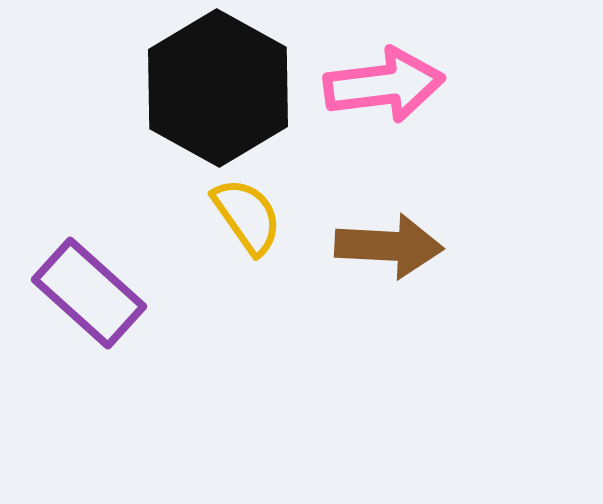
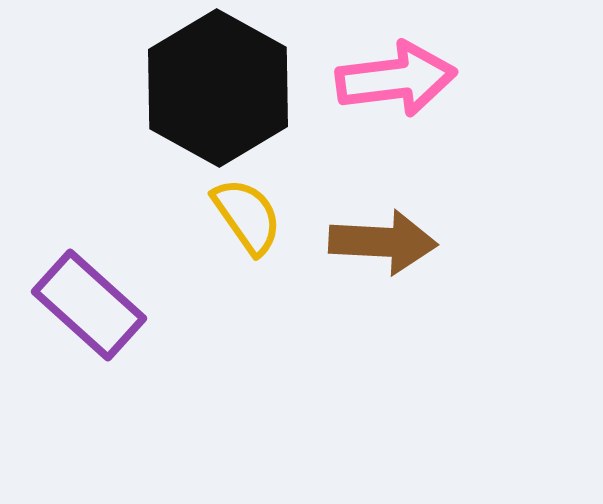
pink arrow: moved 12 px right, 6 px up
brown arrow: moved 6 px left, 4 px up
purple rectangle: moved 12 px down
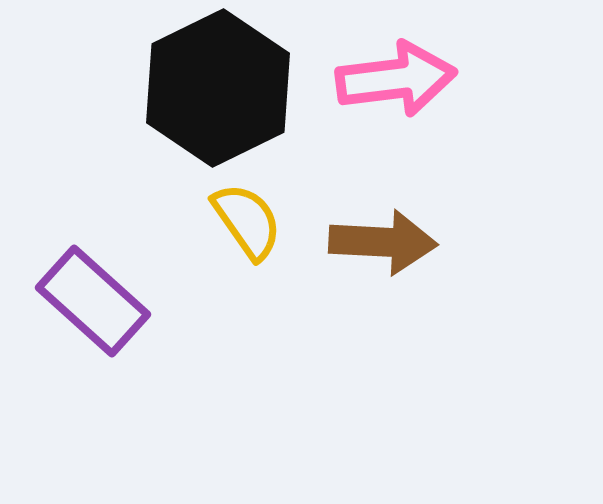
black hexagon: rotated 5 degrees clockwise
yellow semicircle: moved 5 px down
purple rectangle: moved 4 px right, 4 px up
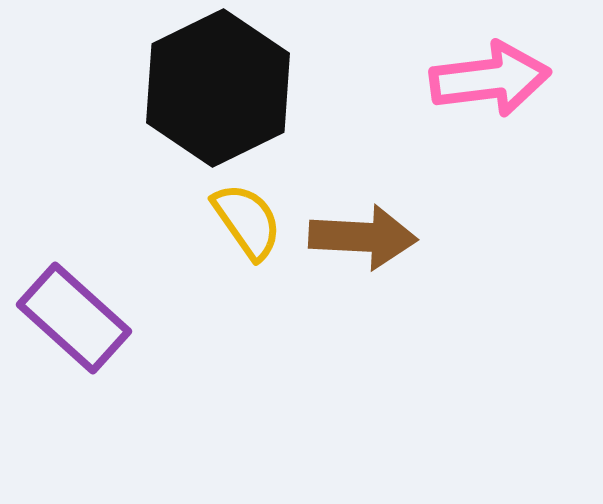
pink arrow: moved 94 px right
brown arrow: moved 20 px left, 5 px up
purple rectangle: moved 19 px left, 17 px down
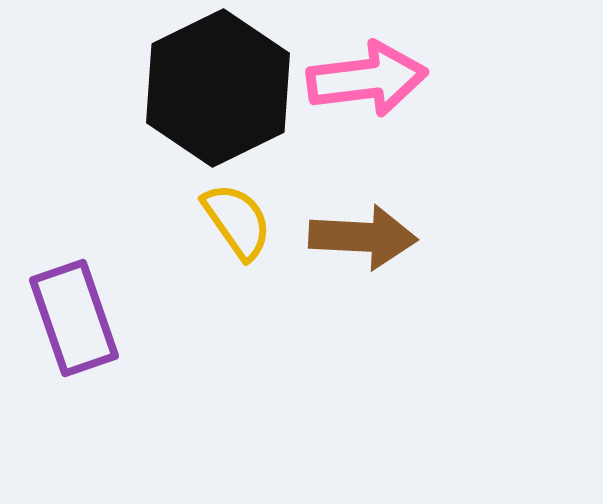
pink arrow: moved 123 px left
yellow semicircle: moved 10 px left
purple rectangle: rotated 29 degrees clockwise
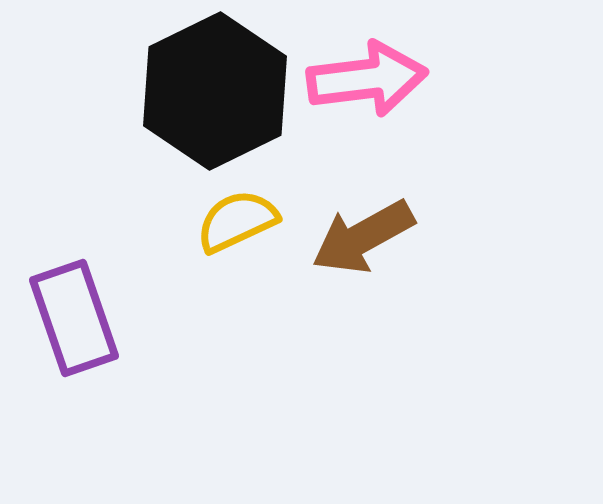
black hexagon: moved 3 px left, 3 px down
yellow semicircle: rotated 80 degrees counterclockwise
brown arrow: rotated 148 degrees clockwise
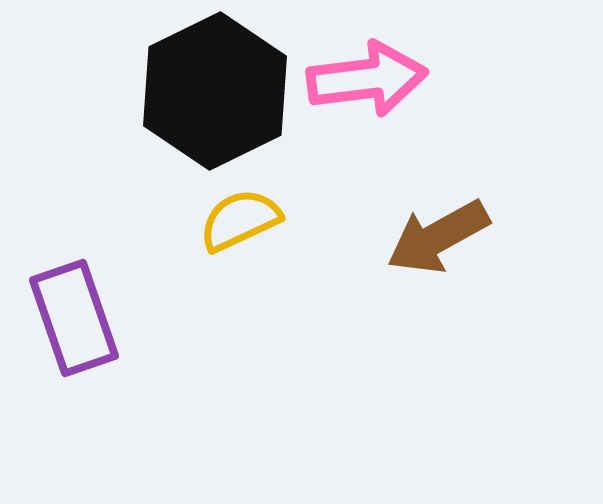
yellow semicircle: moved 3 px right, 1 px up
brown arrow: moved 75 px right
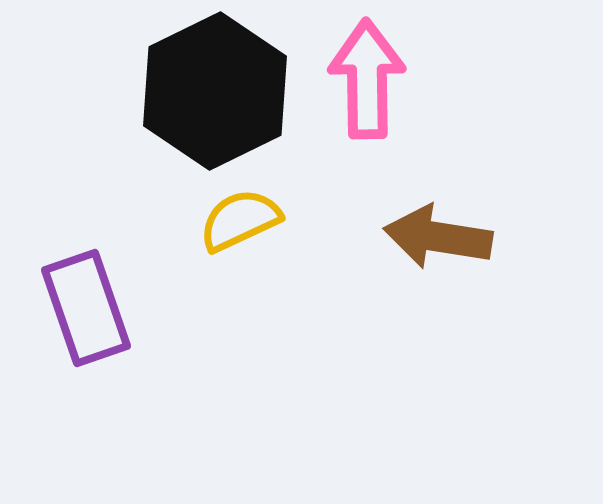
pink arrow: rotated 84 degrees counterclockwise
brown arrow: rotated 38 degrees clockwise
purple rectangle: moved 12 px right, 10 px up
